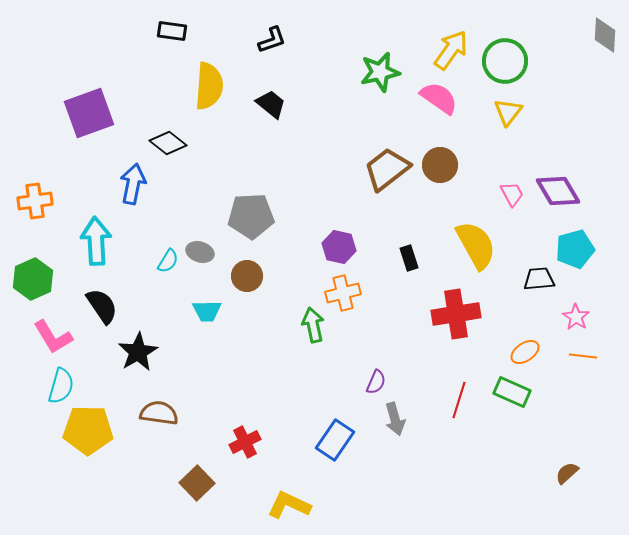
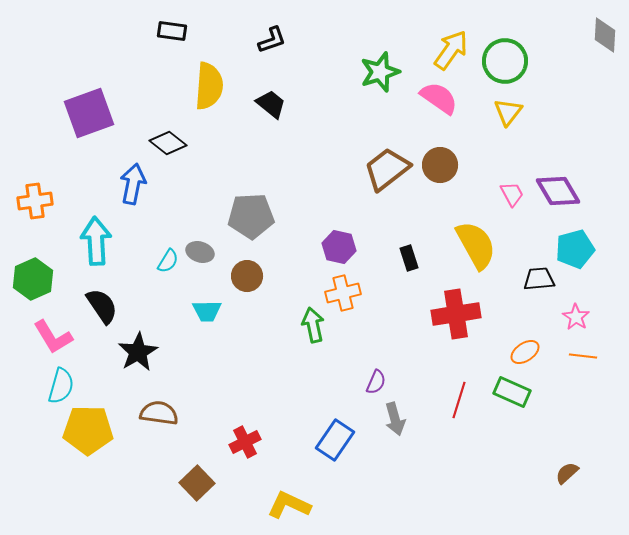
green star at (380, 72): rotated 6 degrees counterclockwise
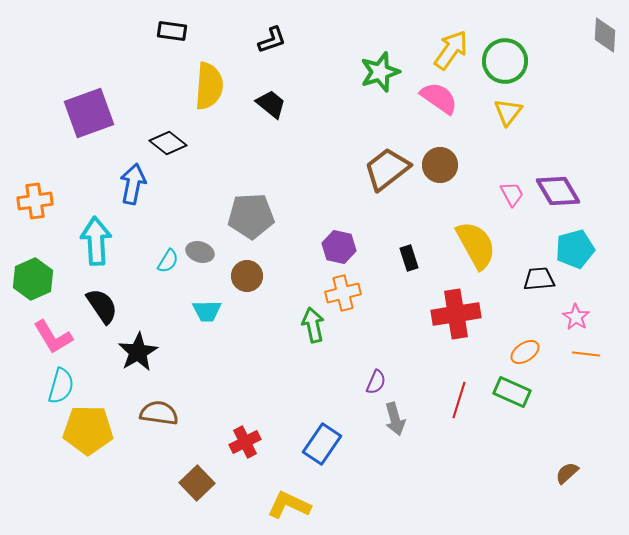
orange line at (583, 356): moved 3 px right, 2 px up
blue rectangle at (335, 440): moved 13 px left, 4 px down
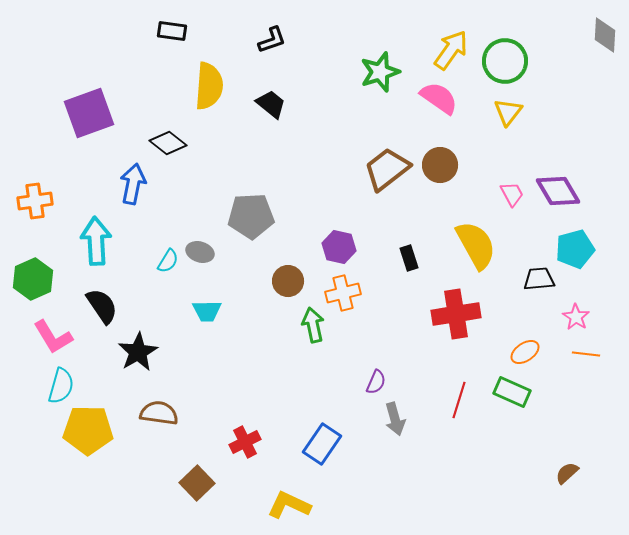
brown circle at (247, 276): moved 41 px right, 5 px down
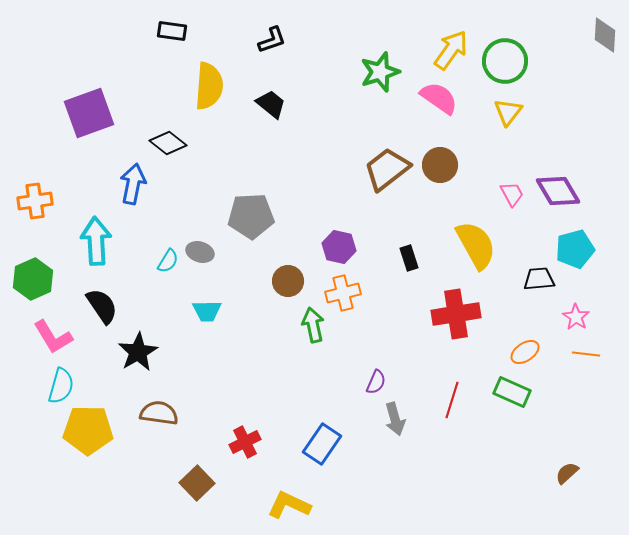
red line at (459, 400): moved 7 px left
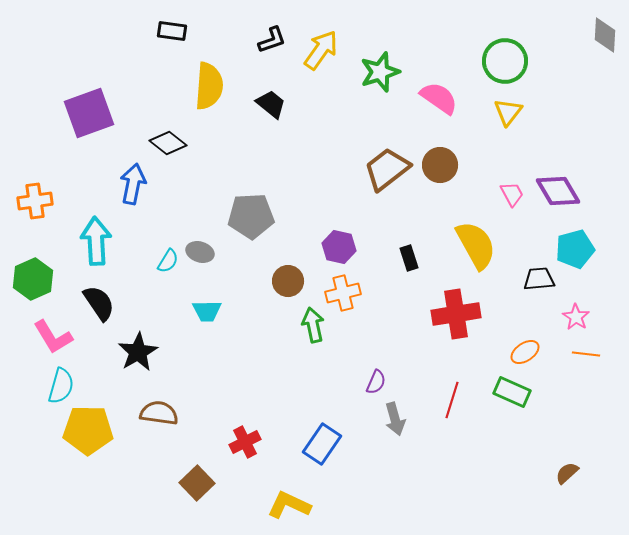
yellow arrow at (451, 50): moved 130 px left
black semicircle at (102, 306): moved 3 px left, 3 px up
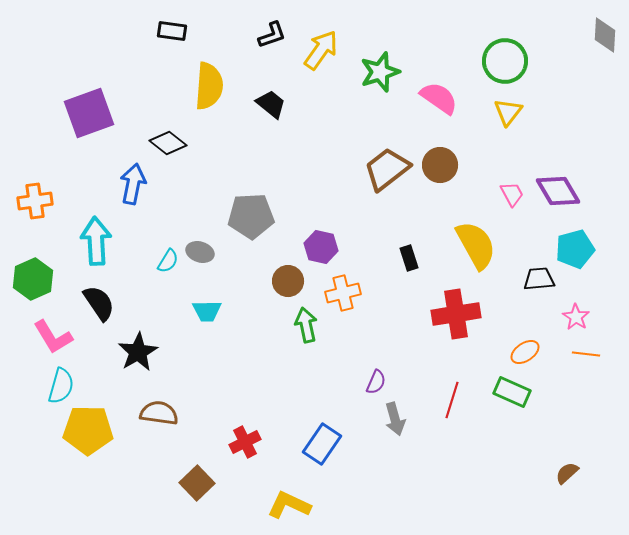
black L-shape at (272, 40): moved 5 px up
purple hexagon at (339, 247): moved 18 px left
green arrow at (313, 325): moved 7 px left
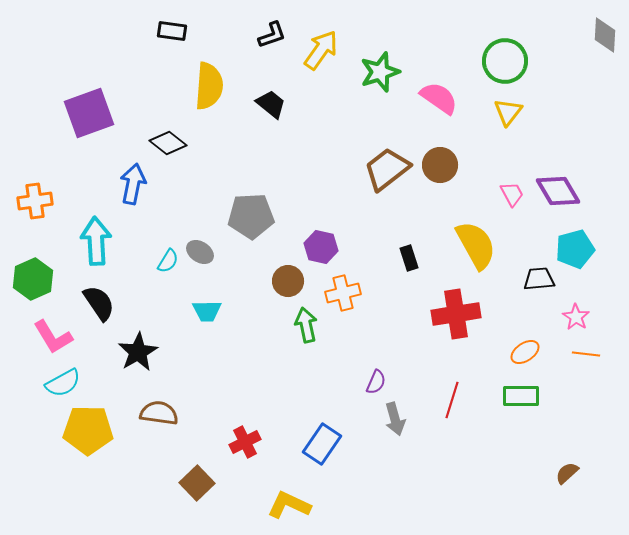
gray ellipse at (200, 252): rotated 16 degrees clockwise
cyan semicircle at (61, 386): moved 2 px right, 3 px up; rotated 45 degrees clockwise
green rectangle at (512, 392): moved 9 px right, 4 px down; rotated 24 degrees counterclockwise
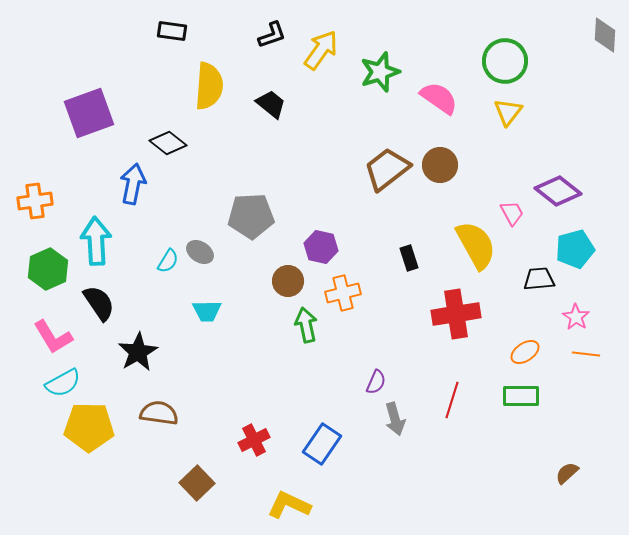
purple diamond at (558, 191): rotated 21 degrees counterclockwise
pink trapezoid at (512, 194): moved 19 px down
green hexagon at (33, 279): moved 15 px right, 10 px up
yellow pentagon at (88, 430): moved 1 px right, 3 px up
red cross at (245, 442): moved 9 px right, 2 px up
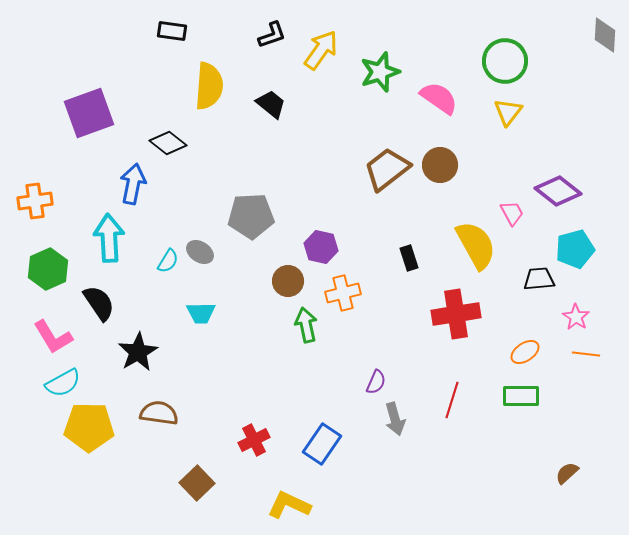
cyan arrow at (96, 241): moved 13 px right, 3 px up
cyan trapezoid at (207, 311): moved 6 px left, 2 px down
